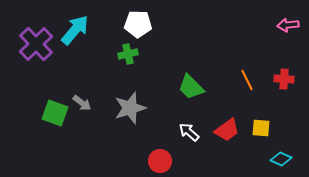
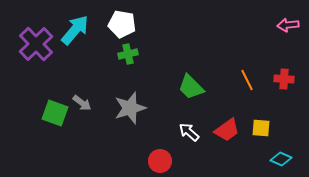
white pentagon: moved 16 px left; rotated 8 degrees clockwise
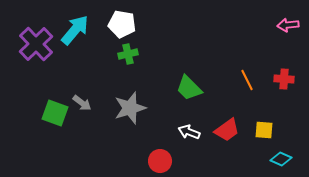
green trapezoid: moved 2 px left, 1 px down
yellow square: moved 3 px right, 2 px down
white arrow: rotated 20 degrees counterclockwise
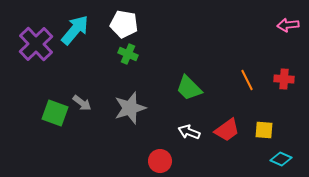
white pentagon: moved 2 px right
green cross: rotated 36 degrees clockwise
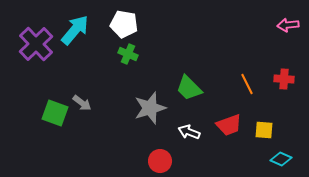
orange line: moved 4 px down
gray star: moved 20 px right
red trapezoid: moved 2 px right, 5 px up; rotated 16 degrees clockwise
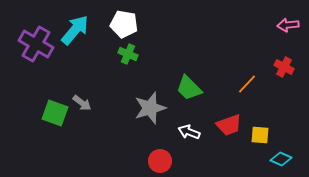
purple cross: rotated 16 degrees counterclockwise
red cross: moved 12 px up; rotated 24 degrees clockwise
orange line: rotated 70 degrees clockwise
yellow square: moved 4 px left, 5 px down
